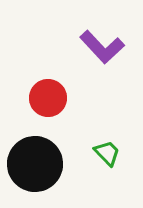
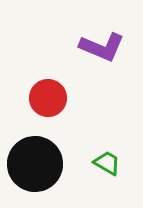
purple L-shape: rotated 24 degrees counterclockwise
green trapezoid: moved 10 px down; rotated 16 degrees counterclockwise
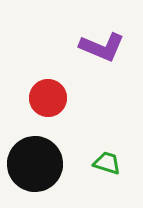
green trapezoid: rotated 12 degrees counterclockwise
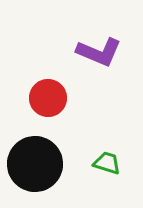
purple L-shape: moved 3 px left, 5 px down
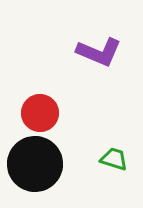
red circle: moved 8 px left, 15 px down
green trapezoid: moved 7 px right, 4 px up
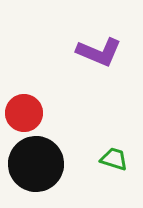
red circle: moved 16 px left
black circle: moved 1 px right
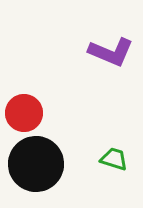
purple L-shape: moved 12 px right
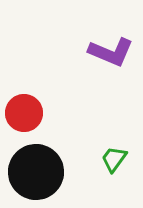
green trapezoid: rotated 72 degrees counterclockwise
black circle: moved 8 px down
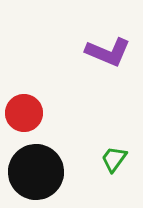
purple L-shape: moved 3 px left
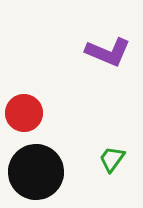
green trapezoid: moved 2 px left
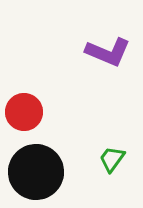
red circle: moved 1 px up
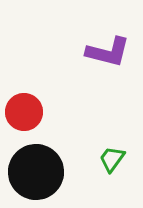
purple L-shape: rotated 9 degrees counterclockwise
